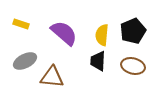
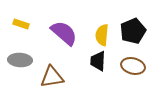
gray ellipse: moved 5 px left, 1 px up; rotated 30 degrees clockwise
brown triangle: rotated 15 degrees counterclockwise
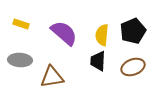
brown ellipse: moved 1 px down; rotated 35 degrees counterclockwise
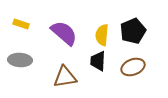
brown triangle: moved 13 px right
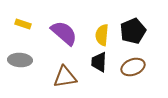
yellow rectangle: moved 2 px right
black trapezoid: moved 1 px right, 1 px down
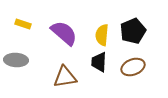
gray ellipse: moved 4 px left
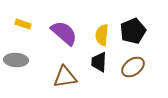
brown ellipse: rotated 15 degrees counterclockwise
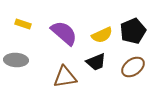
yellow semicircle: rotated 120 degrees counterclockwise
black trapezoid: moved 3 px left; rotated 115 degrees counterclockwise
